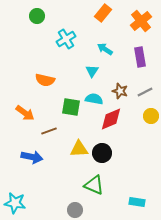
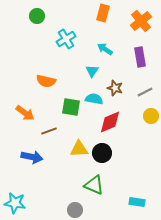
orange rectangle: rotated 24 degrees counterclockwise
orange semicircle: moved 1 px right, 1 px down
brown star: moved 5 px left, 3 px up
red diamond: moved 1 px left, 3 px down
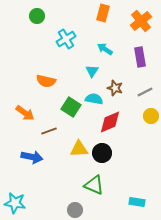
green square: rotated 24 degrees clockwise
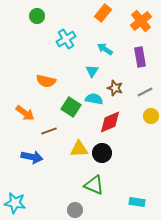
orange rectangle: rotated 24 degrees clockwise
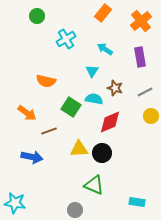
orange arrow: moved 2 px right
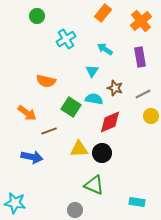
gray line: moved 2 px left, 2 px down
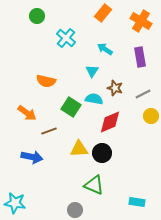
orange cross: rotated 20 degrees counterclockwise
cyan cross: moved 1 px up; rotated 18 degrees counterclockwise
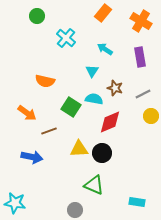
orange semicircle: moved 1 px left
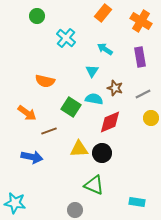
yellow circle: moved 2 px down
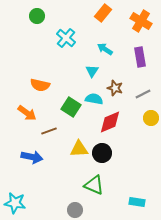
orange semicircle: moved 5 px left, 4 px down
